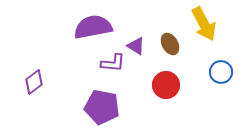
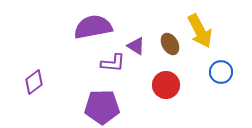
yellow arrow: moved 4 px left, 7 px down
purple pentagon: rotated 12 degrees counterclockwise
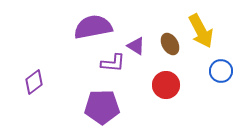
yellow arrow: moved 1 px right
blue circle: moved 1 px up
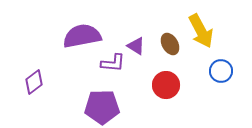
purple semicircle: moved 11 px left, 9 px down
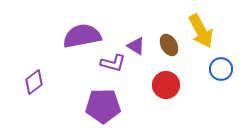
brown ellipse: moved 1 px left, 1 px down
purple L-shape: rotated 10 degrees clockwise
blue circle: moved 2 px up
purple pentagon: moved 1 px right, 1 px up
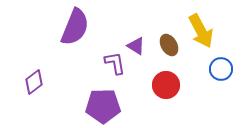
purple semicircle: moved 7 px left, 9 px up; rotated 123 degrees clockwise
purple L-shape: moved 2 px right; rotated 115 degrees counterclockwise
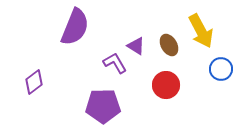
purple L-shape: rotated 20 degrees counterclockwise
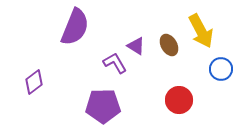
red circle: moved 13 px right, 15 px down
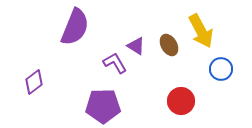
red circle: moved 2 px right, 1 px down
